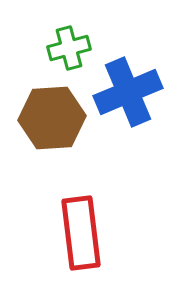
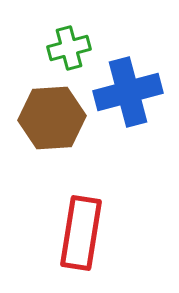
blue cross: rotated 8 degrees clockwise
red rectangle: rotated 16 degrees clockwise
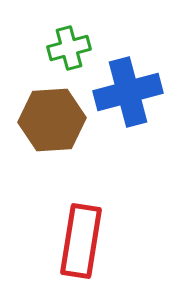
brown hexagon: moved 2 px down
red rectangle: moved 8 px down
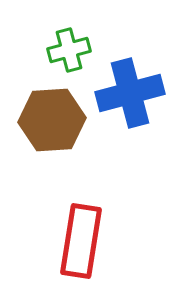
green cross: moved 2 px down
blue cross: moved 2 px right, 1 px down
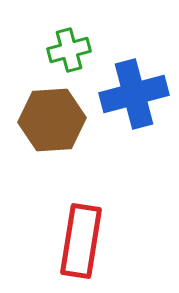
blue cross: moved 4 px right, 1 px down
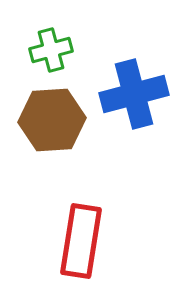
green cross: moved 18 px left
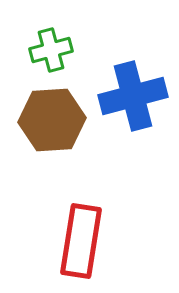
blue cross: moved 1 px left, 2 px down
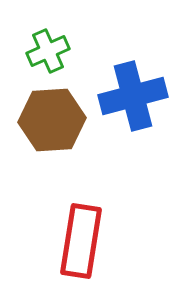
green cross: moved 3 px left, 1 px down; rotated 9 degrees counterclockwise
